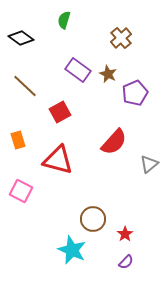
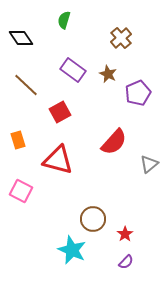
black diamond: rotated 20 degrees clockwise
purple rectangle: moved 5 px left
brown line: moved 1 px right, 1 px up
purple pentagon: moved 3 px right
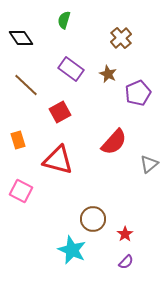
purple rectangle: moved 2 px left, 1 px up
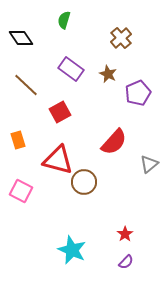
brown circle: moved 9 px left, 37 px up
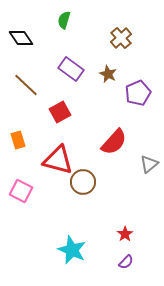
brown circle: moved 1 px left
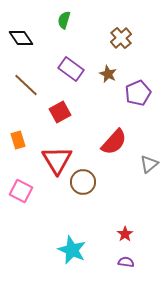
red triangle: moved 1 px left; rotated 44 degrees clockwise
purple semicircle: rotated 126 degrees counterclockwise
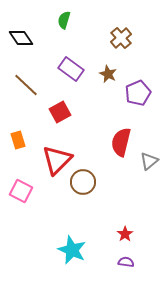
red semicircle: moved 7 px right; rotated 152 degrees clockwise
red triangle: rotated 16 degrees clockwise
gray triangle: moved 3 px up
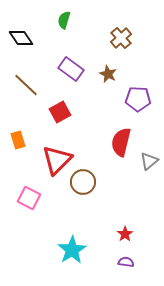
purple pentagon: moved 6 px down; rotated 25 degrees clockwise
pink square: moved 8 px right, 7 px down
cyan star: rotated 16 degrees clockwise
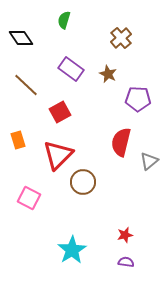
red triangle: moved 1 px right, 5 px up
red star: moved 1 px down; rotated 21 degrees clockwise
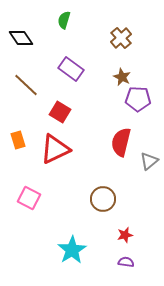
brown star: moved 14 px right, 3 px down
red square: rotated 30 degrees counterclockwise
red triangle: moved 3 px left, 6 px up; rotated 20 degrees clockwise
brown circle: moved 20 px right, 17 px down
